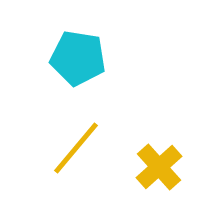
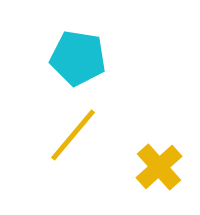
yellow line: moved 3 px left, 13 px up
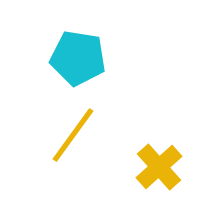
yellow line: rotated 4 degrees counterclockwise
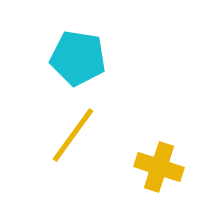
yellow cross: rotated 30 degrees counterclockwise
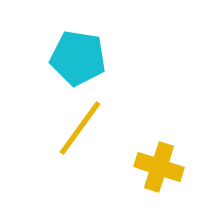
yellow line: moved 7 px right, 7 px up
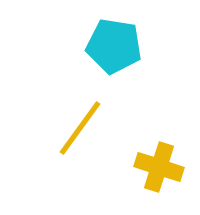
cyan pentagon: moved 36 px right, 12 px up
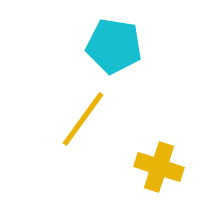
yellow line: moved 3 px right, 9 px up
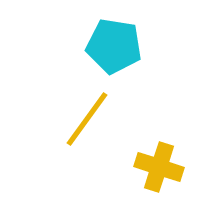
yellow line: moved 4 px right
